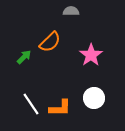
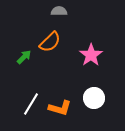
gray semicircle: moved 12 px left
white line: rotated 65 degrees clockwise
orange L-shape: rotated 15 degrees clockwise
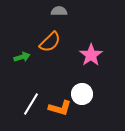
green arrow: moved 2 px left; rotated 28 degrees clockwise
white circle: moved 12 px left, 4 px up
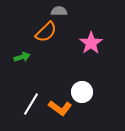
orange semicircle: moved 4 px left, 10 px up
pink star: moved 12 px up
white circle: moved 2 px up
orange L-shape: rotated 20 degrees clockwise
